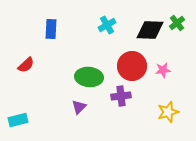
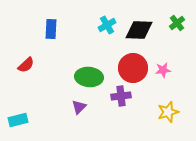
black diamond: moved 11 px left
red circle: moved 1 px right, 2 px down
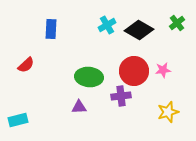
black diamond: rotated 28 degrees clockwise
red circle: moved 1 px right, 3 px down
purple triangle: rotated 42 degrees clockwise
